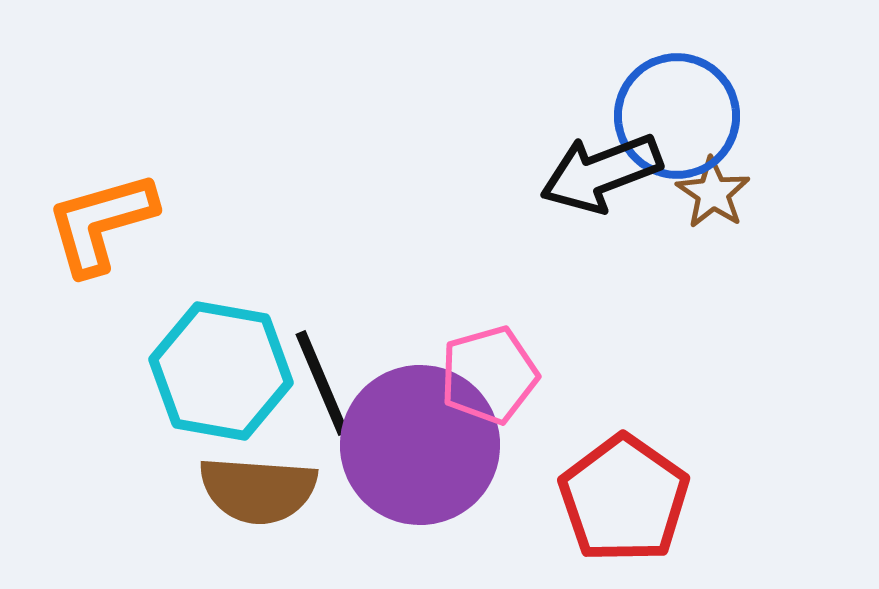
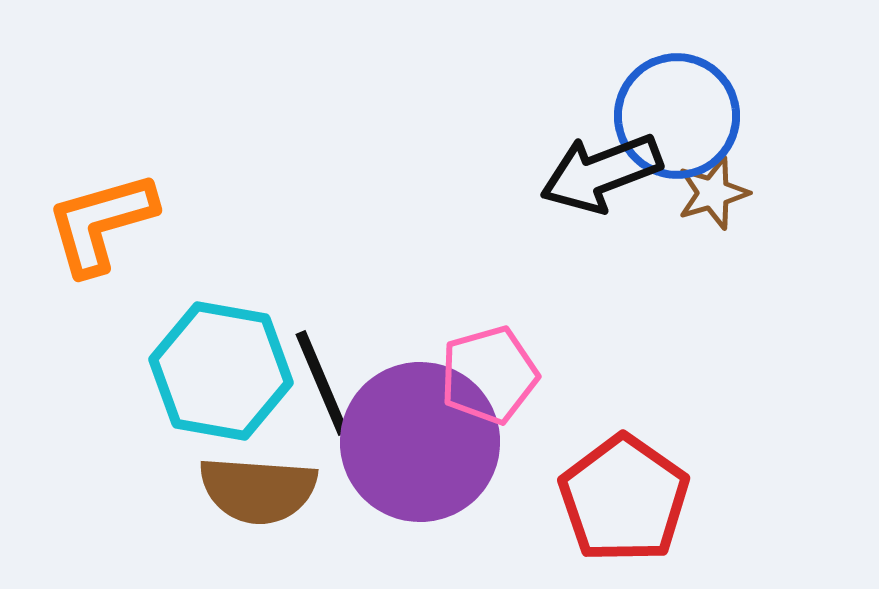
brown star: rotated 22 degrees clockwise
purple circle: moved 3 px up
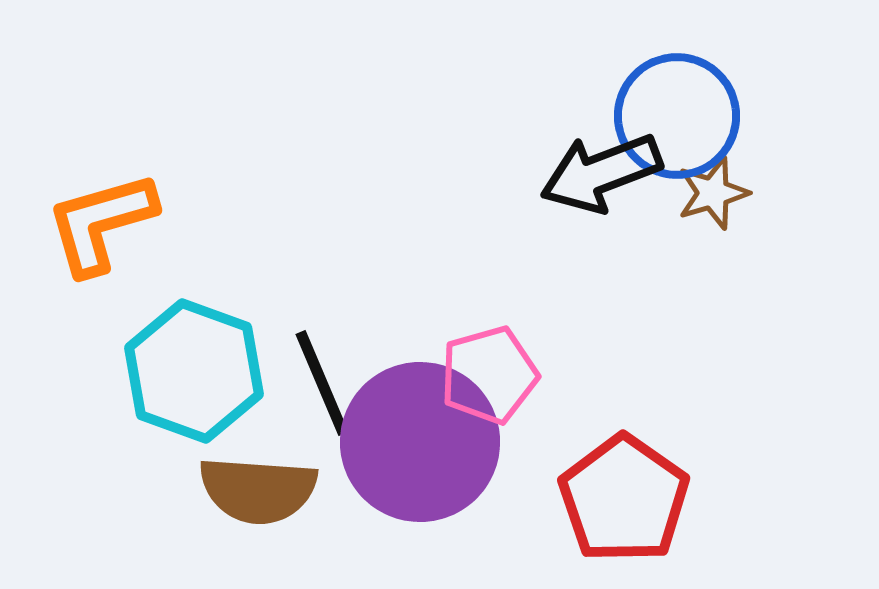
cyan hexagon: moved 27 px left; rotated 10 degrees clockwise
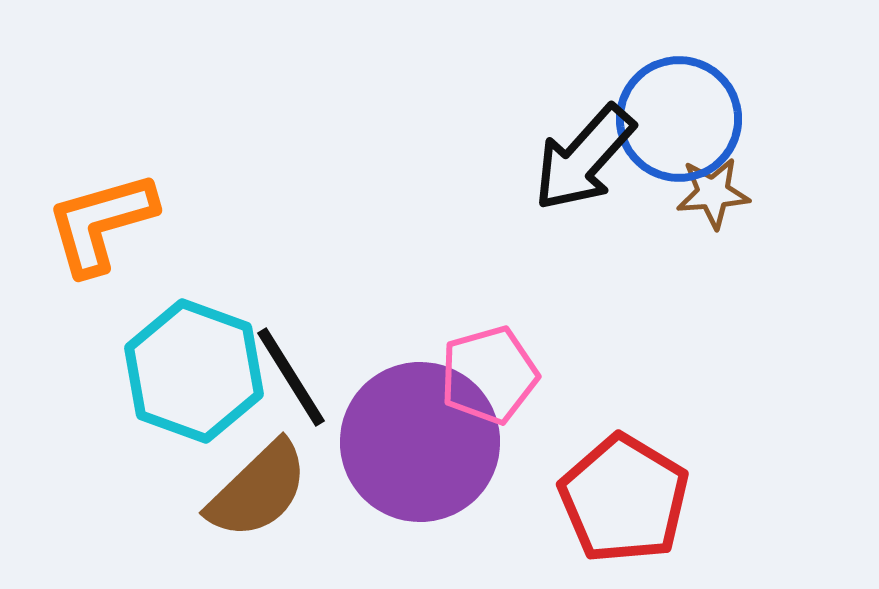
blue circle: moved 2 px right, 3 px down
black arrow: moved 17 px left, 15 px up; rotated 27 degrees counterclockwise
brown star: rotated 12 degrees clockwise
black line: moved 31 px left, 6 px up; rotated 9 degrees counterclockwise
brown semicircle: rotated 48 degrees counterclockwise
red pentagon: rotated 4 degrees counterclockwise
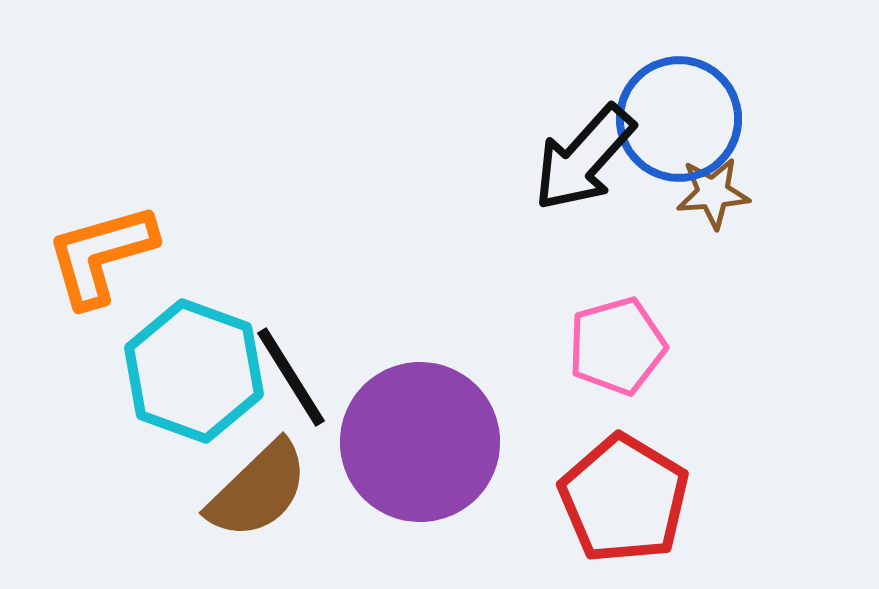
orange L-shape: moved 32 px down
pink pentagon: moved 128 px right, 29 px up
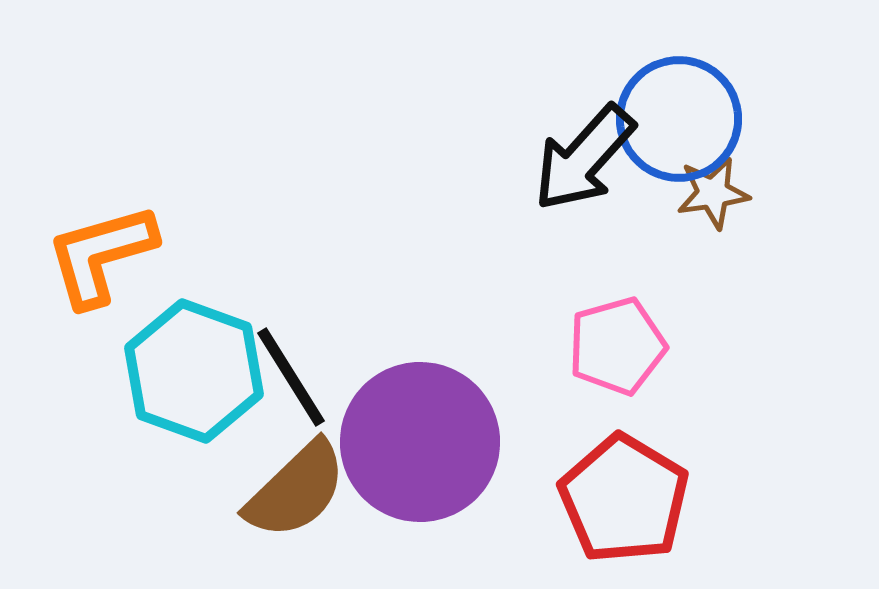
brown star: rotated 4 degrees counterclockwise
brown semicircle: moved 38 px right
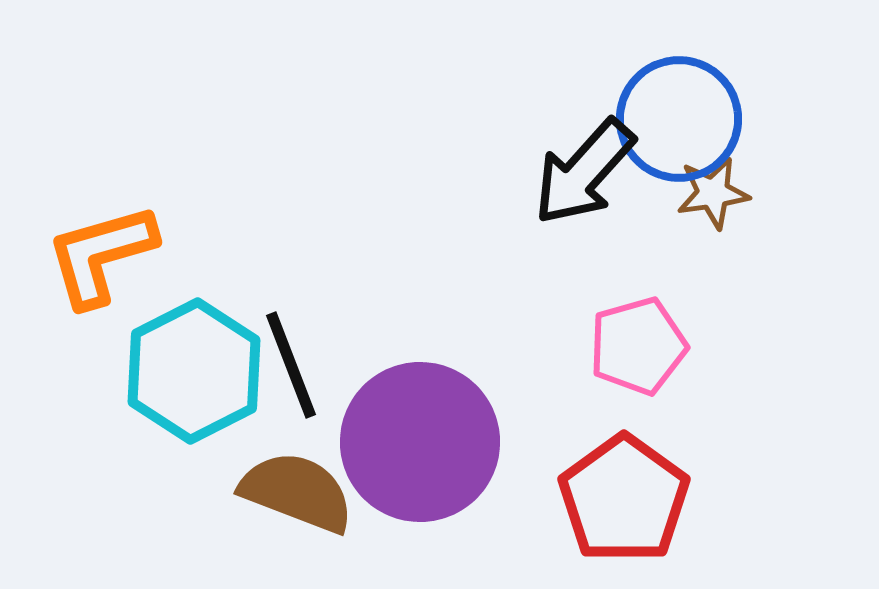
black arrow: moved 14 px down
pink pentagon: moved 21 px right
cyan hexagon: rotated 13 degrees clockwise
black line: moved 12 px up; rotated 11 degrees clockwise
brown semicircle: moved 1 px right, 2 px down; rotated 115 degrees counterclockwise
red pentagon: rotated 5 degrees clockwise
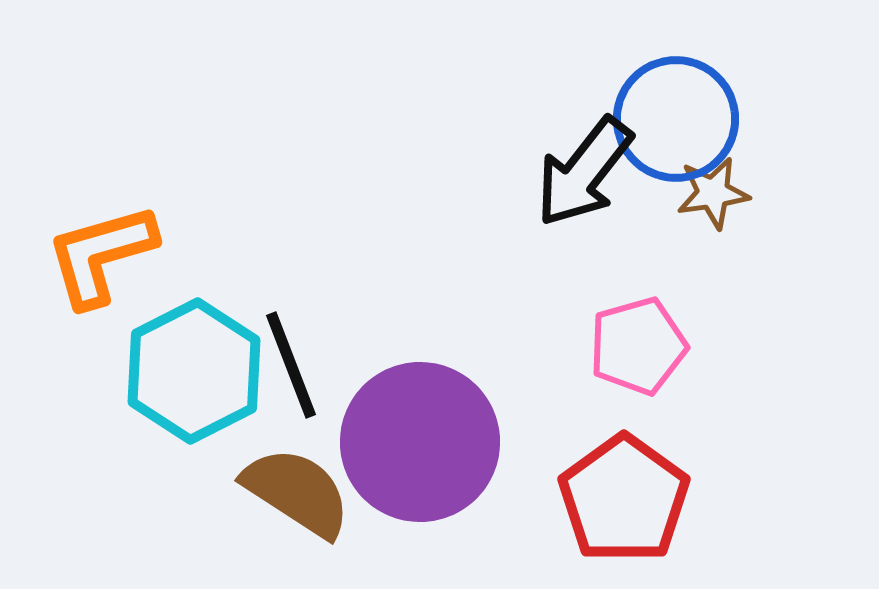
blue circle: moved 3 px left
black arrow: rotated 4 degrees counterclockwise
brown semicircle: rotated 12 degrees clockwise
